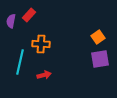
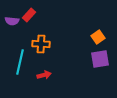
purple semicircle: moved 1 px right; rotated 96 degrees counterclockwise
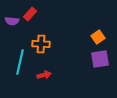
red rectangle: moved 1 px right, 1 px up
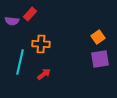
red arrow: moved 1 px up; rotated 24 degrees counterclockwise
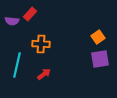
cyan line: moved 3 px left, 3 px down
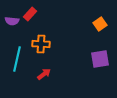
orange square: moved 2 px right, 13 px up
cyan line: moved 6 px up
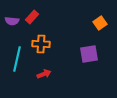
red rectangle: moved 2 px right, 3 px down
orange square: moved 1 px up
purple square: moved 11 px left, 5 px up
red arrow: rotated 16 degrees clockwise
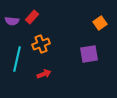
orange cross: rotated 24 degrees counterclockwise
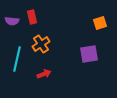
red rectangle: rotated 56 degrees counterclockwise
orange square: rotated 16 degrees clockwise
orange cross: rotated 12 degrees counterclockwise
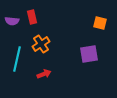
orange square: rotated 32 degrees clockwise
